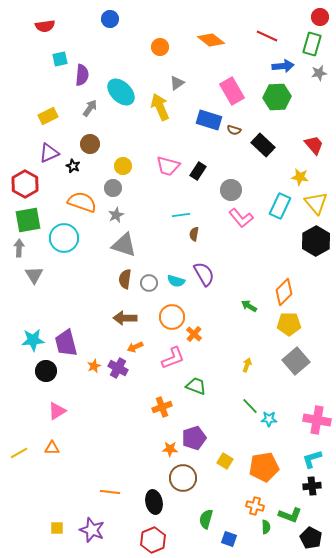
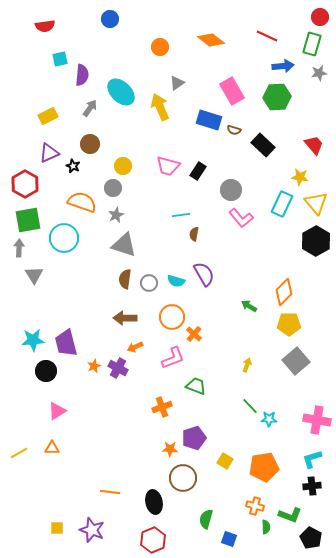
cyan rectangle at (280, 206): moved 2 px right, 2 px up
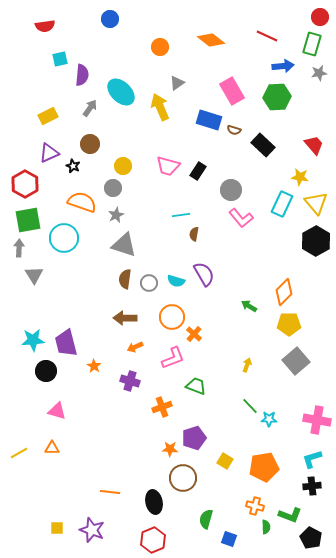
orange star at (94, 366): rotated 16 degrees counterclockwise
purple cross at (118, 368): moved 12 px right, 13 px down; rotated 12 degrees counterclockwise
pink triangle at (57, 411): rotated 48 degrees clockwise
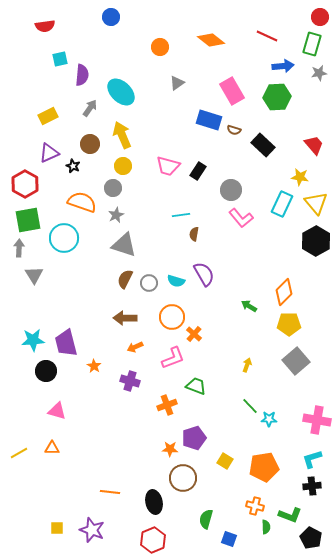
blue circle at (110, 19): moved 1 px right, 2 px up
yellow arrow at (160, 107): moved 38 px left, 28 px down
brown semicircle at (125, 279): rotated 18 degrees clockwise
orange cross at (162, 407): moved 5 px right, 2 px up
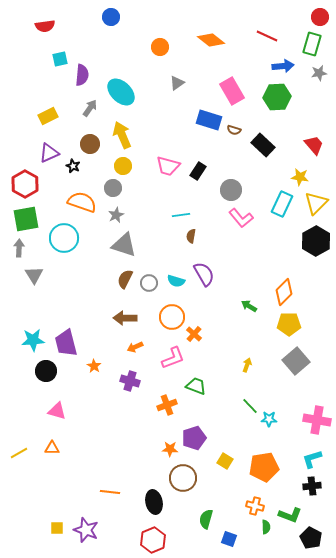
yellow triangle at (316, 203): rotated 25 degrees clockwise
green square at (28, 220): moved 2 px left, 1 px up
brown semicircle at (194, 234): moved 3 px left, 2 px down
purple star at (92, 530): moved 6 px left
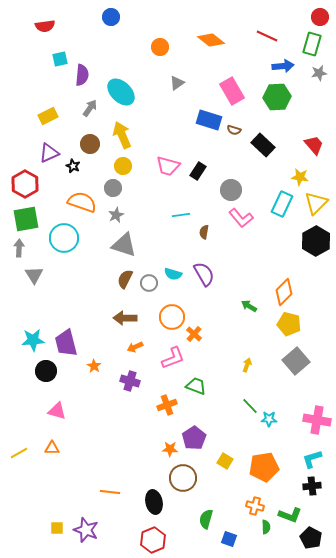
brown semicircle at (191, 236): moved 13 px right, 4 px up
cyan semicircle at (176, 281): moved 3 px left, 7 px up
yellow pentagon at (289, 324): rotated 15 degrees clockwise
purple pentagon at (194, 438): rotated 15 degrees counterclockwise
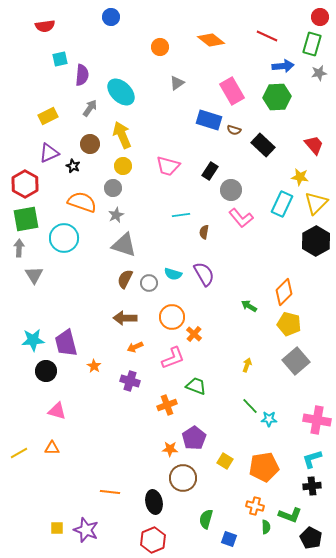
black rectangle at (198, 171): moved 12 px right
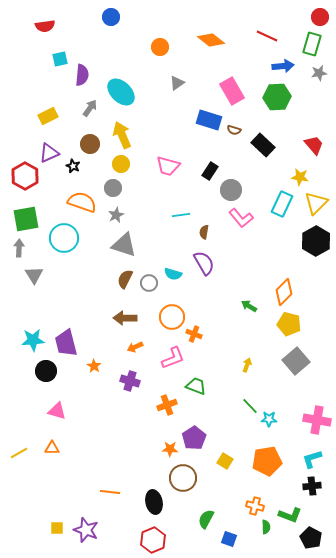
yellow circle at (123, 166): moved 2 px left, 2 px up
red hexagon at (25, 184): moved 8 px up
purple semicircle at (204, 274): moved 11 px up
orange cross at (194, 334): rotated 21 degrees counterclockwise
orange pentagon at (264, 467): moved 3 px right, 6 px up
green semicircle at (206, 519): rotated 12 degrees clockwise
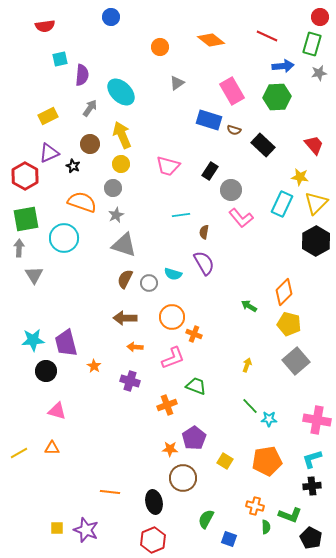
orange arrow at (135, 347): rotated 28 degrees clockwise
